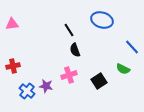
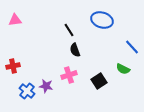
pink triangle: moved 3 px right, 4 px up
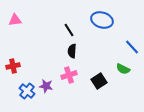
black semicircle: moved 3 px left, 1 px down; rotated 24 degrees clockwise
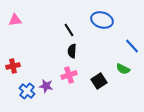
blue line: moved 1 px up
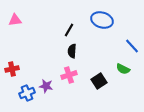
black line: rotated 64 degrees clockwise
red cross: moved 1 px left, 3 px down
blue cross: moved 2 px down; rotated 28 degrees clockwise
